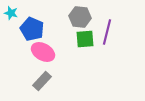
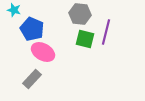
cyan star: moved 3 px right, 3 px up
gray hexagon: moved 3 px up
purple line: moved 1 px left
green square: rotated 18 degrees clockwise
gray rectangle: moved 10 px left, 2 px up
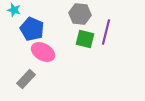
gray rectangle: moved 6 px left
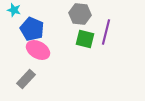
pink ellipse: moved 5 px left, 2 px up
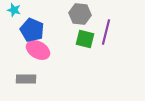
blue pentagon: moved 1 px down
gray rectangle: rotated 48 degrees clockwise
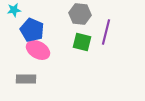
cyan star: rotated 24 degrees counterclockwise
green square: moved 3 px left, 3 px down
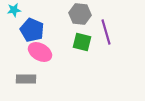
purple line: rotated 30 degrees counterclockwise
pink ellipse: moved 2 px right, 2 px down
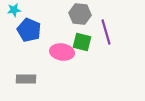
blue pentagon: moved 3 px left
pink ellipse: moved 22 px right; rotated 20 degrees counterclockwise
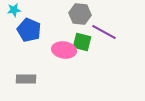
purple line: moved 2 px left; rotated 45 degrees counterclockwise
pink ellipse: moved 2 px right, 2 px up
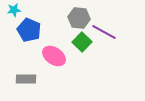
gray hexagon: moved 1 px left, 4 px down
green square: rotated 30 degrees clockwise
pink ellipse: moved 10 px left, 6 px down; rotated 25 degrees clockwise
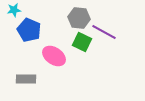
green square: rotated 18 degrees counterclockwise
